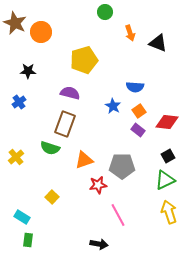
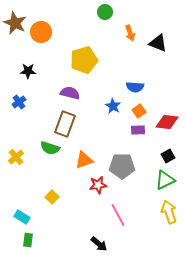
purple rectangle: rotated 40 degrees counterclockwise
black arrow: rotated 30 degrees clockwise
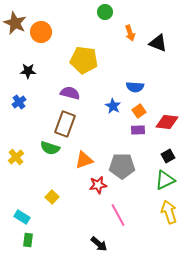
yellow pentagon: rotated 24 degrees clockwise
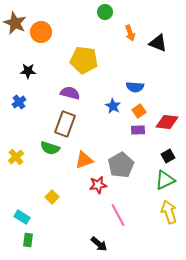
gray pentagon: moved 1 px left, 1 px up; rotated 30 degrees counterclockwise
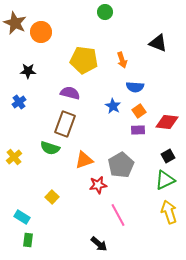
orange arrow: moved 8 px left, 27 px down
yellow cross: moved 2 px left
